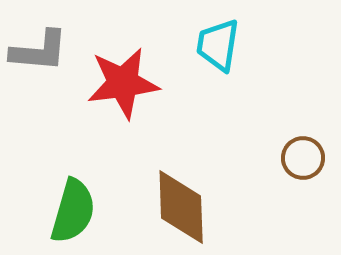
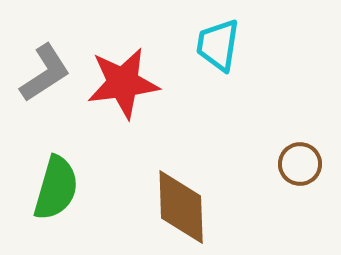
gray L-shape: moved 6 px right, 22 px down; rotated 38 degrees counterclockwise
brown circle: moved 3 px left, 6 px down
green semicircle: moved 17 px left, 23 px up
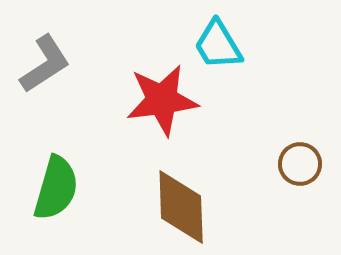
cyan trapezoid: rotated 40 degrees counterclockwise
gray L-shape: moved 9 px up
red star: moved 39 px right, 17 px down
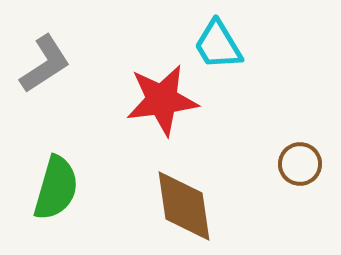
brown diamond: moved 3 px right, 1 px up; rotated 6 degrees counterclockwise
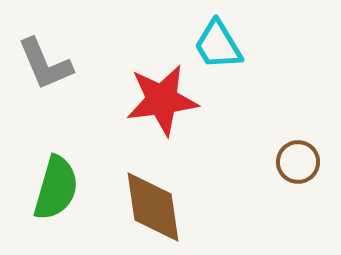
gray L-shape: rotated 100 degrees clockwise
brown circle: moved 2 px left, 2 px up
brown diamond: moved 31 px left, 1 px down
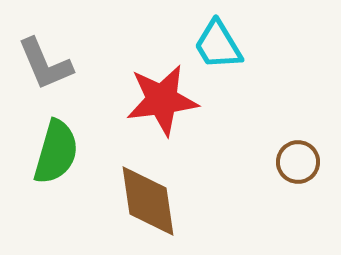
green semicircle: moved 36 px up
brown diamond: moved 5 px left, 6 px up
